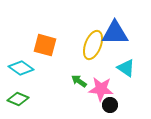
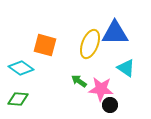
yellow ellipse: moved 3 px left, 1 px up
green diamond: rotated 20 degrees counterclockwise
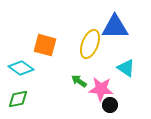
blue triangle: moved 6 px up
green diamond: rotated 15 degrees counterclockwise
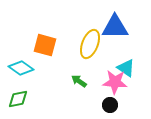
pink star: moved 14 px right, 7 px up
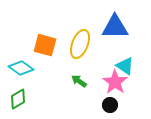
yellow ellipse: moved 10 px left
cyan triangle: moved 1 px left, 2 px up
pink star: rotated 30 degrees clockwise
green diamond: rotated 20 degrees counterclockwise
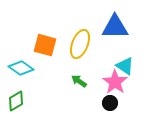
green diamond: moved 2 px left, 2 px down
black circle: moved 2 px up
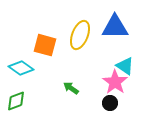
yellow ellipse: moved 9 px up
green arrow: moved 8 px left, 7 px down
green diamond: rotated 10 degrees clockwise
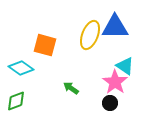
yellow ellipse: moved 10 px right
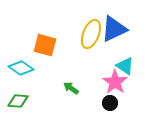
blue triangle: moved 1 px left, 2 px down; rotated 24 degrees counterclockwise
yellow ellipse: moved 1 px right, 1 px up
green diamond: moved 2 px right; rotated 25 degrees clockwise
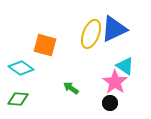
green diamond: moved 2 px up
